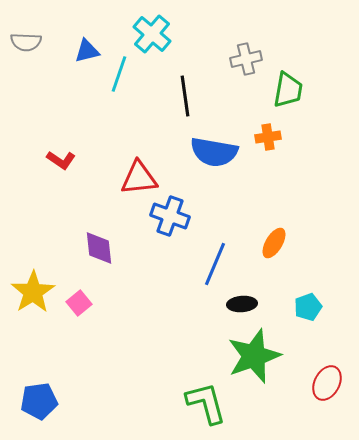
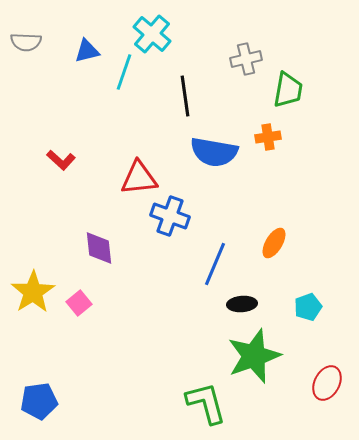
cyan line: moved 5 px right, 2 px up
red L-shape: rotated 8 degrees clockwise
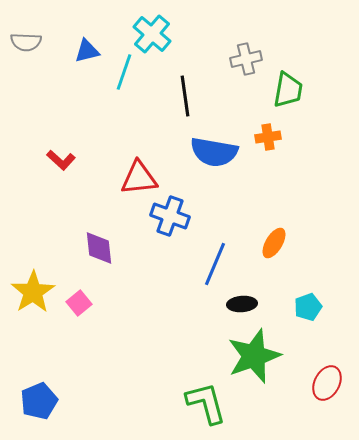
blue pentagon: rotated 15 degrees counterclockwise
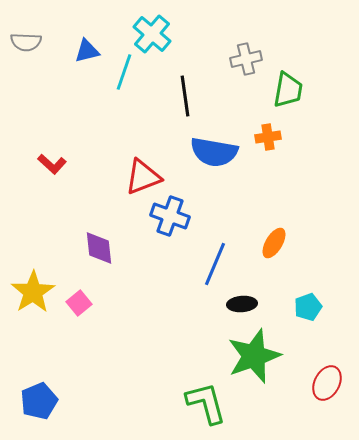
red L-shape: moved 9 px left, 4 px down
red triangle: moved 4 px right, 1 px up; rotated 15 degrees counterclockwise
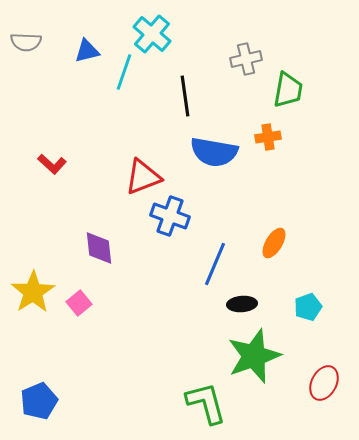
red ellipse: moved 3 px left
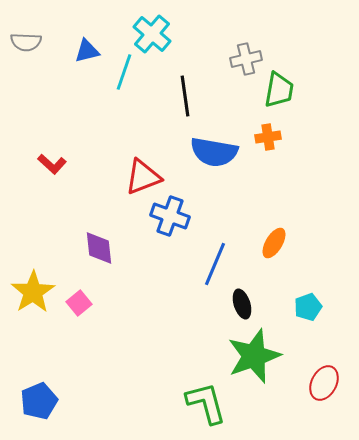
green trapezoid: moved 9 px left
black ellipse: rotated 76 degrees clockwise
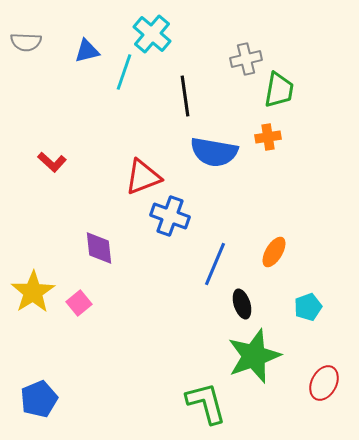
red L-shape: moved 2 px up
orange ellipse: moved 9 px down
blue pentagon: moved 2 px up
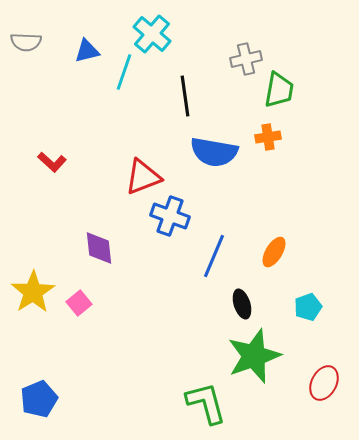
blue line: moved 1 px left, 8 px up
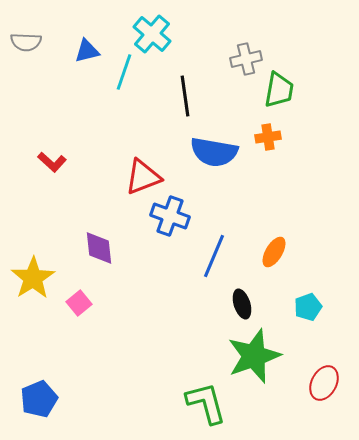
yellow star: moved 14 px up
